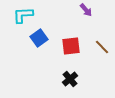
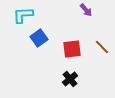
red square: moved 1 px right, 3 px down
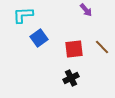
red square: moved 2 px right
black cross: moved 1 px right, 1 px up; rotated 14 degrees clockwise
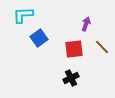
purple arrow: moved 14 px down; rotated 120 degrees counterclockwise
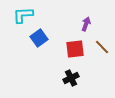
red square: moved 1 px right
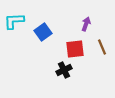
cyan L-shape: moved 9 px left, 6 px down
blue square: moved 4 px right, 6 px up
brown line: rotated 21 degrees clockwise
black cross: moved 7 px left, 8 px up
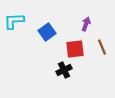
blue square: moved 4 px right
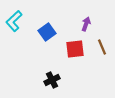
cyan L-shape: rotated 40 degrees counterclockwise
black cross: moved 12 px left, 10 px down
